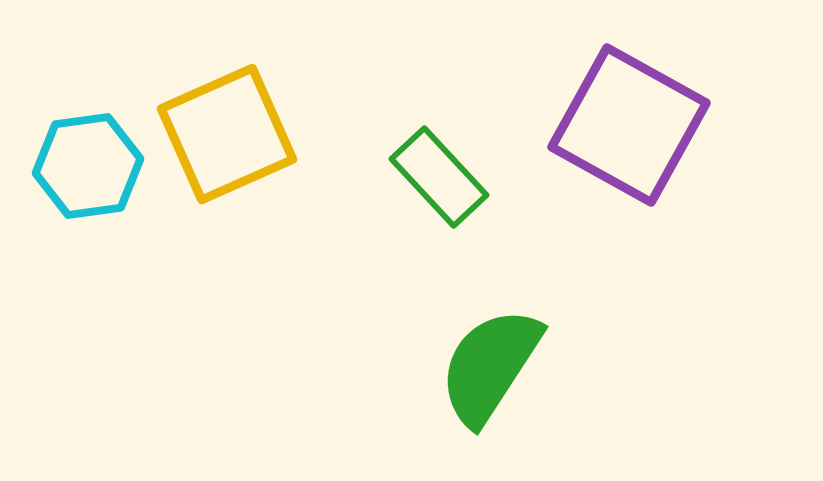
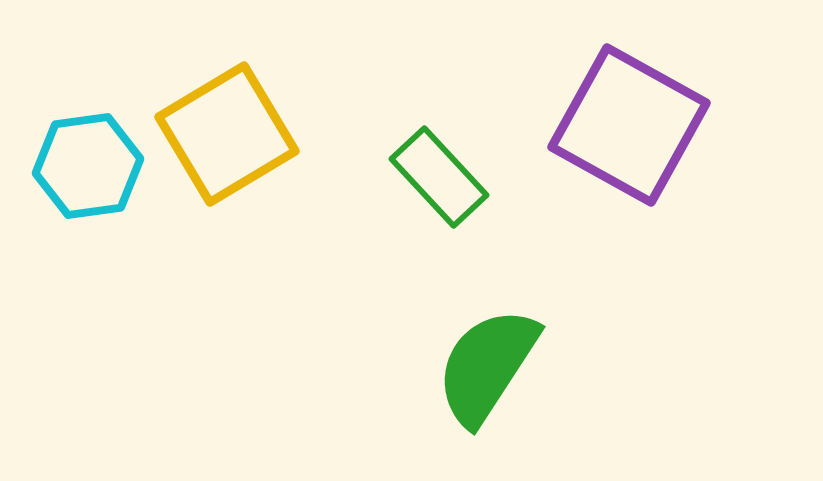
yellow square: rotated 7 degrees counterclockwise
green semicircle: moved 3 px left
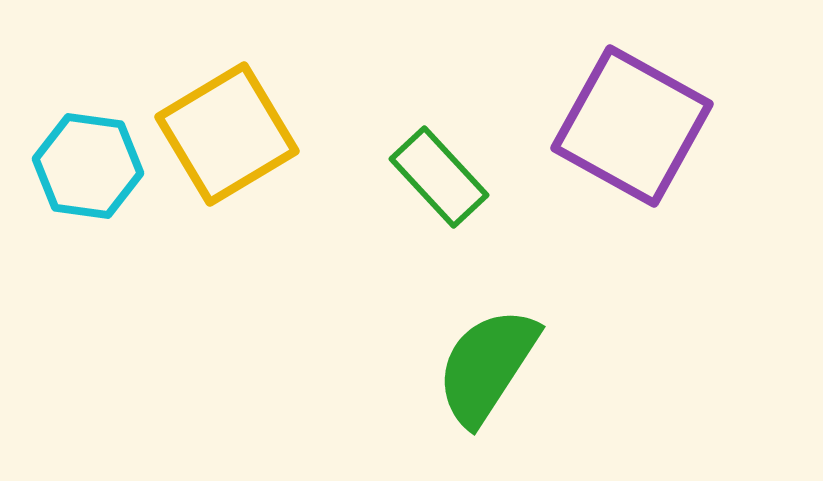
purple square: moved 3 px right, 1 px down
cyan hexagon: rotated 16 degrees clockwise
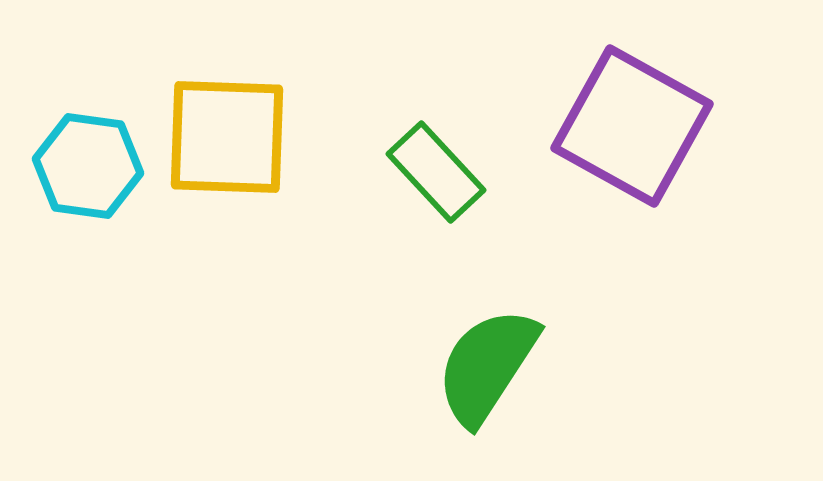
yellow square: moved 3 px down; rotated 33 degrees clockwise
green rectangle: moved 3 px left, 5 px up
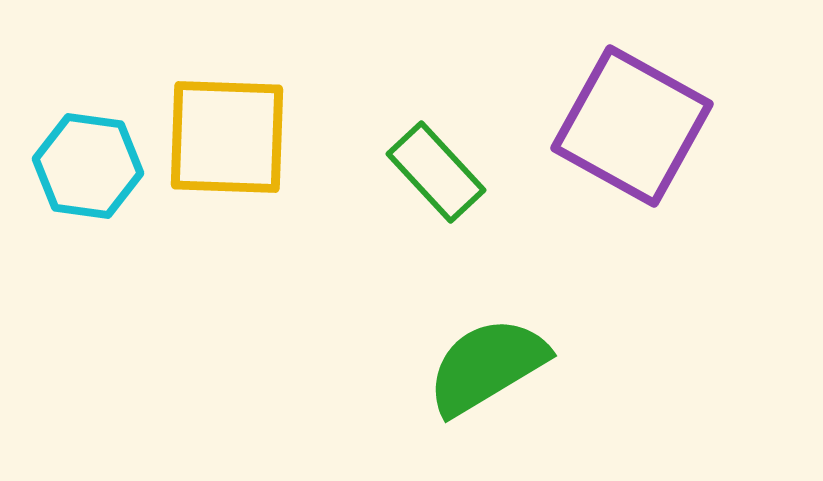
green semicircle: rotated 26 degrees clockwise
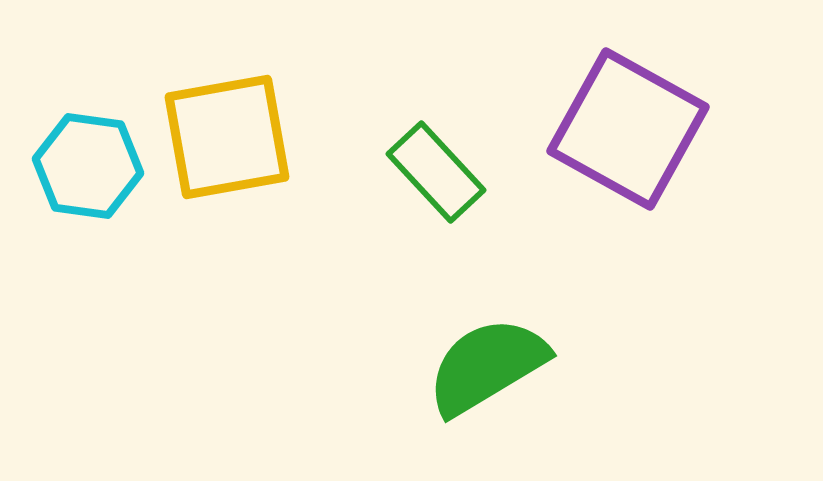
purple square: moved 4 px left, 3 px down
yellow square: rotated 12 degrees counterclockwise
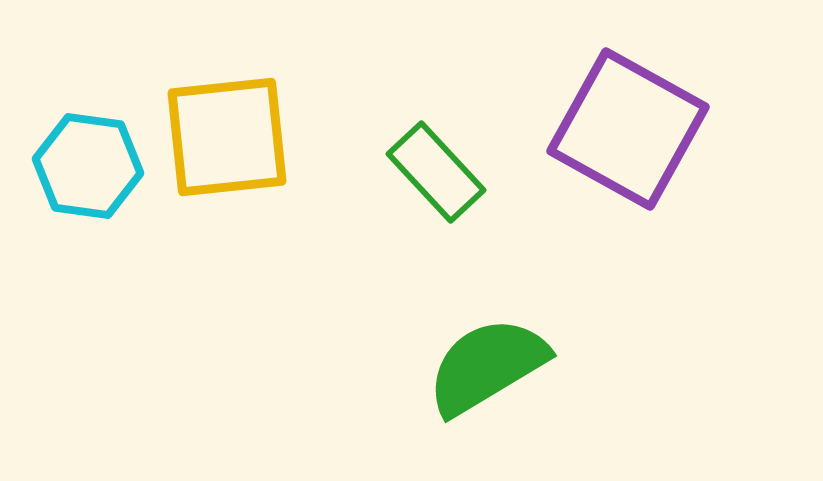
yellow square: rotated 4 degrees clockwise
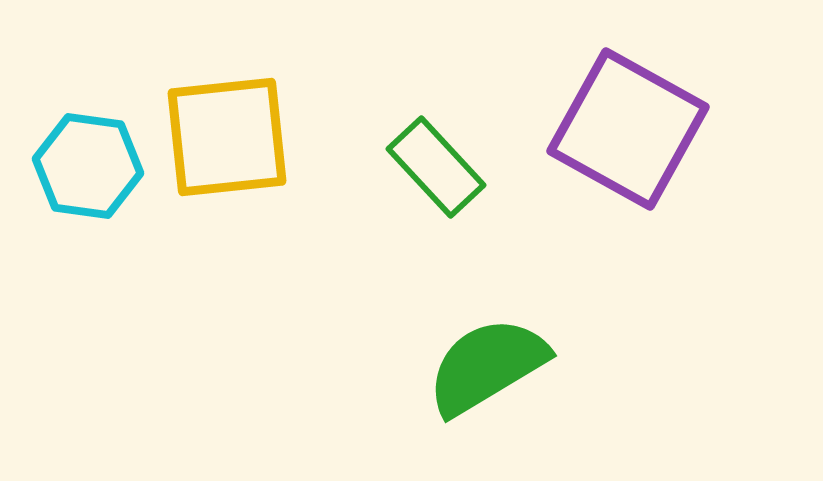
green rectangle: moved 5 px up
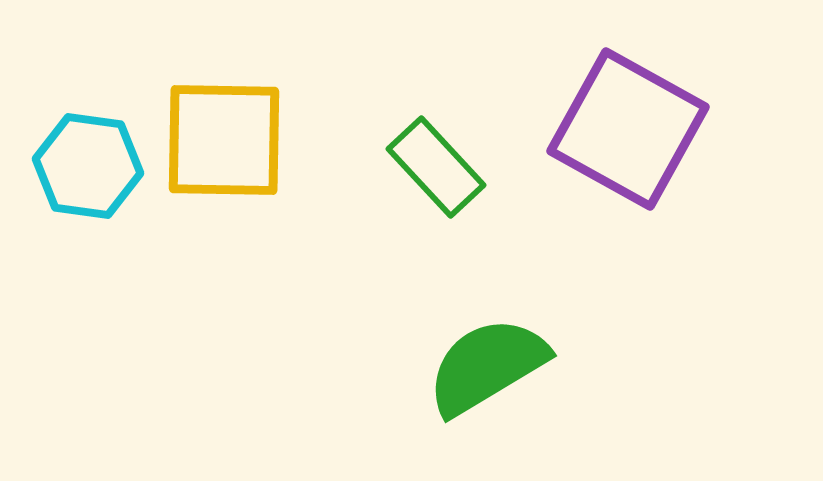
yellow square: moved 3 px left, 3 px down; rotated 7 degrees clockwise
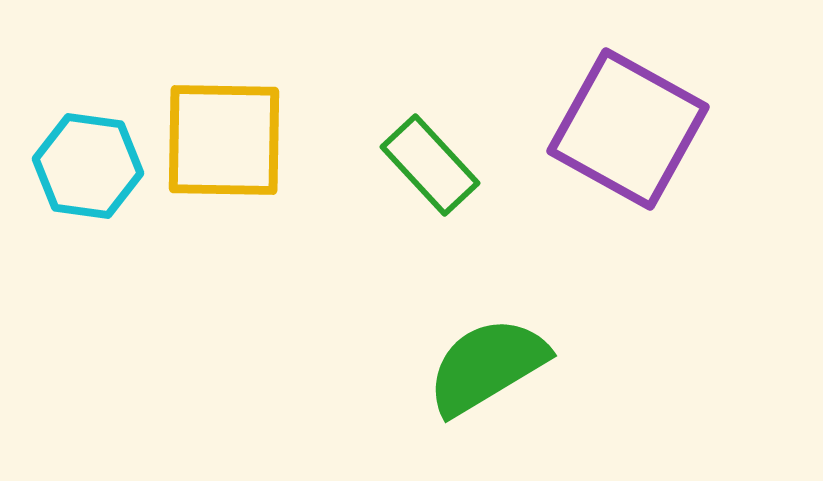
green rectangle: moved 6 px left, 2 px up
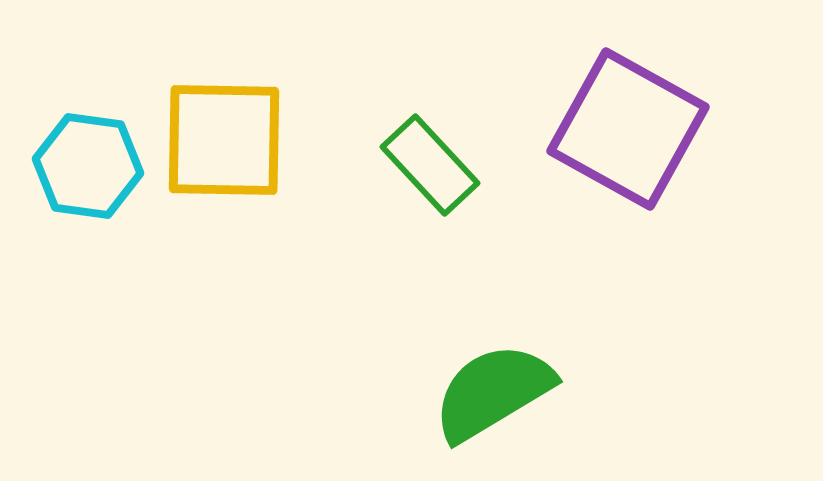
green semicircle: moved 6 px right, 26 px down
